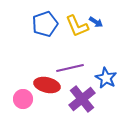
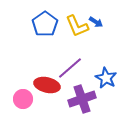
blue pentagon: rotated 15 degrees counterclockwise
purple line: rotated 28 degrees counterclockwise
purple cross: rotated 20 degrees clockwise
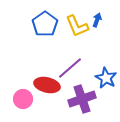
blue arrow: moved 1 px right, 2 px up; rotated 104 degrees counterclockwise
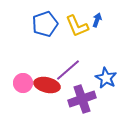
blue pentagon: rotated 15 degrees clockwise
purple line: moved 2 px left, 2 px down
pink circle: moved 16 px up
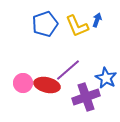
purple cross: moved 4 px right, 2 px up
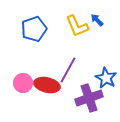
blue arrow: rotated 64 degrees counterclockwise
blue pentagon: moved 11 px left, 5 px down
purple line: rotated 20 degrees counterclockwise
purple cross: moved 3 px right, 1 px down
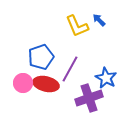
blue arrow: moved 2 px right
blue pentagon: moved 7 px right, 28 px down
purple line: moved 2 px right, 1 px up
red ellipse: moved 1 px left, 1 px up
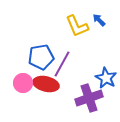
blue pentagon: rotated 10 degrees clockwise
purple line: moved 8 px left, 5 px up
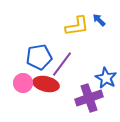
yellow L-shape: rotated 75 degrees counterclockwise
blue pentagon: moved 2 px left
purple line: rotated 8 degrees clockwise
